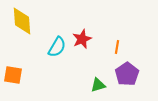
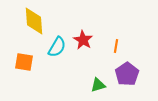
yellow diamond: moved 12 px right
red star: moved 1 px right, 1 px down; rotated 18 degrees counterclockwise
orange line: moved 1 px left, 1 px up
orange square: moved 11 px right, 13 px up
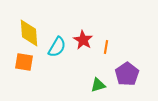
yellow diamond: moved 5 px left, 12 px down
orange line: moved 10 px left, 1 px down
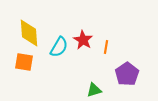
cyan semicircle: moved 2 px right
green triangle: moved 4 px left, 5 px down
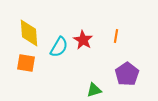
orange line: moved 10 px right, 11 px up
orange square: moved 2 px right, 1 px down
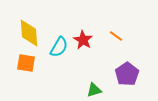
orange line: rotated 64 degrees counterclockwise
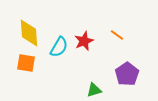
orange line: moved 1 px right, 1 px up
red star: moved 1 px right, 1 px down; rotated 18 degrees clockwise
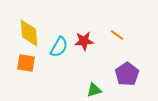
red star: rotated 18 degrees clockwise
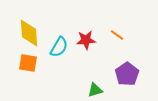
red star: moved 2 px right, 1 px up
orange square: moved 2 px right
green triangle: moved 1 px right
